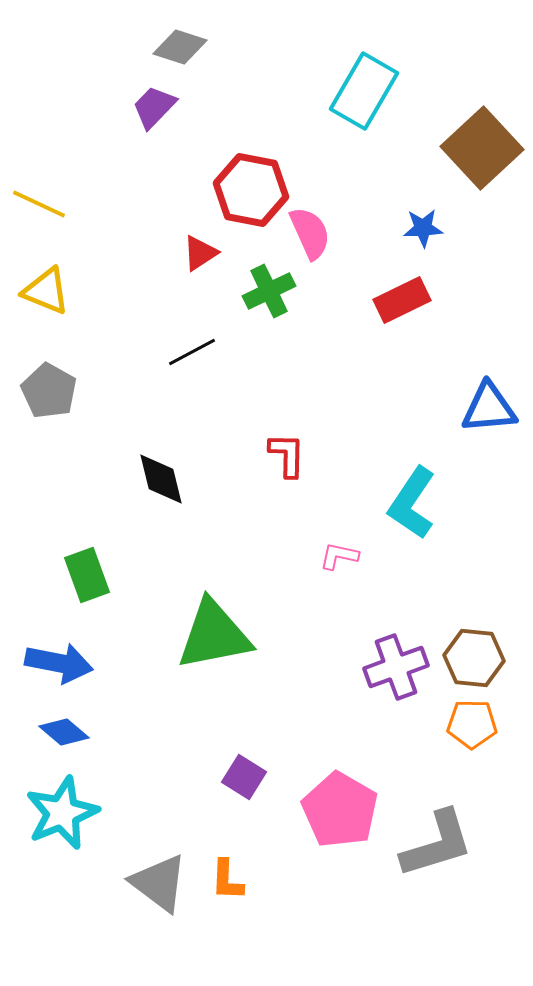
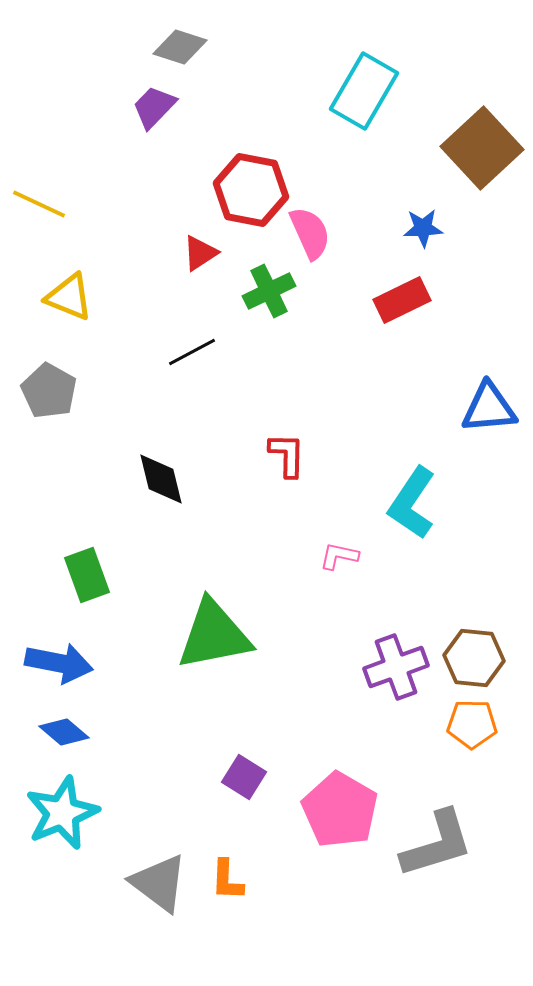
yellow triangle: moved 23 px right, 6 px down
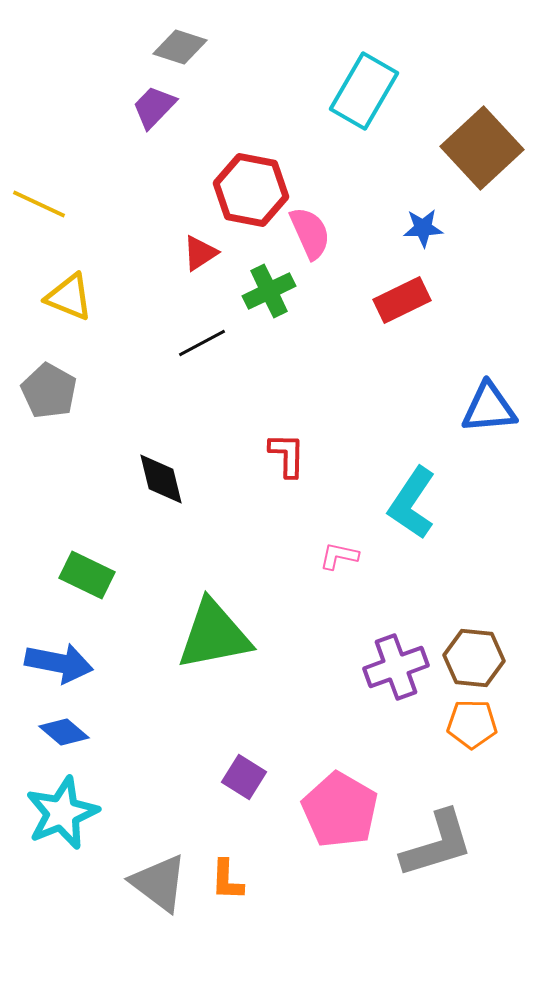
black line: moved 10 px right, 9 px up
green rectangle: rotated 44 degrees counterclockwise
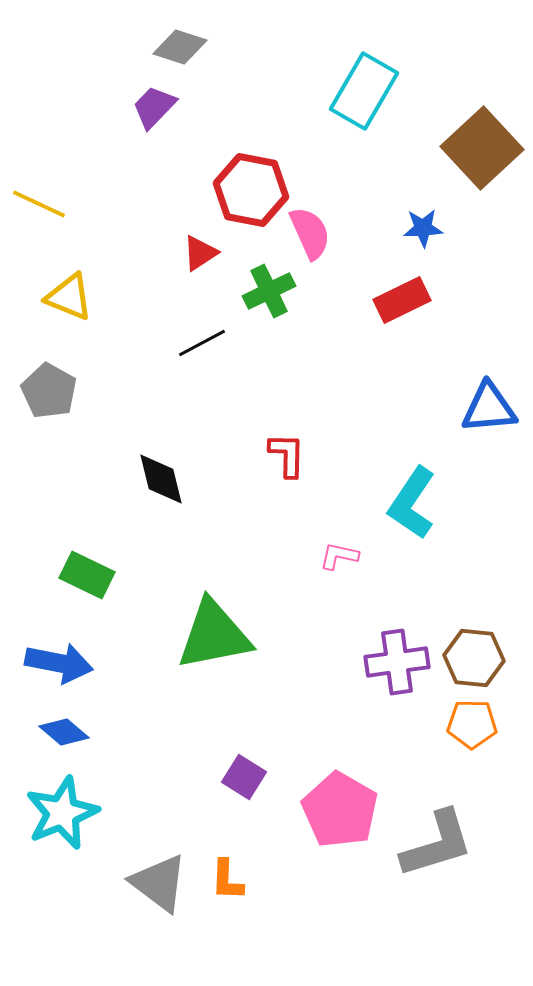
purple cross: moved 1 px right, 5 px up; rotated 12 degrees clockwise
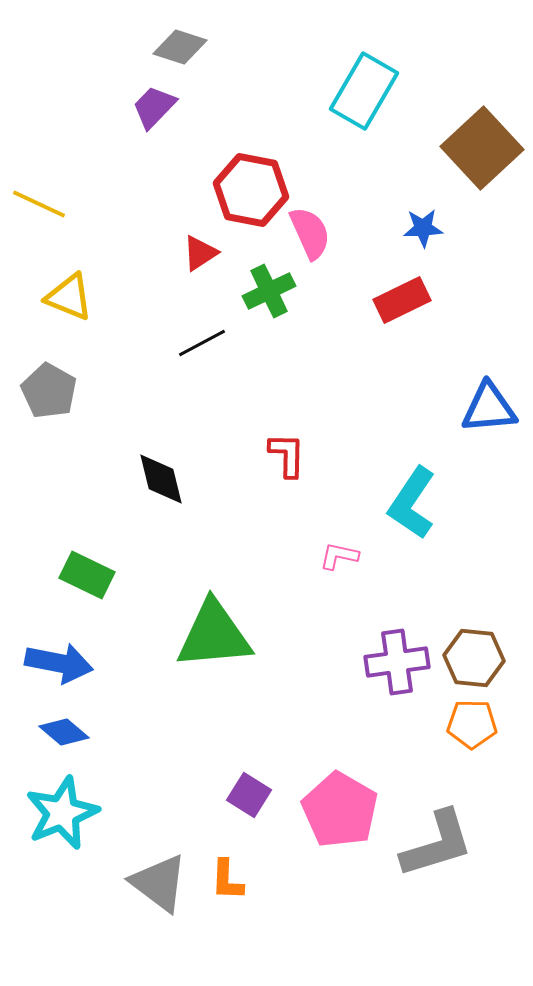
green triangle: rotated 6 degrees clockwise
purple square: moved 5 px right, 18 px down
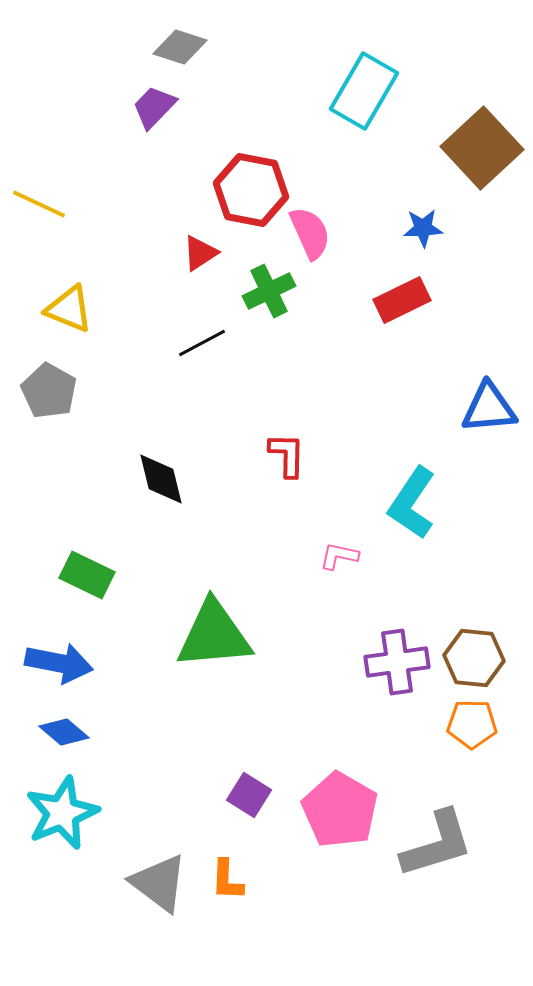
yellow triangle: moved 12 px down
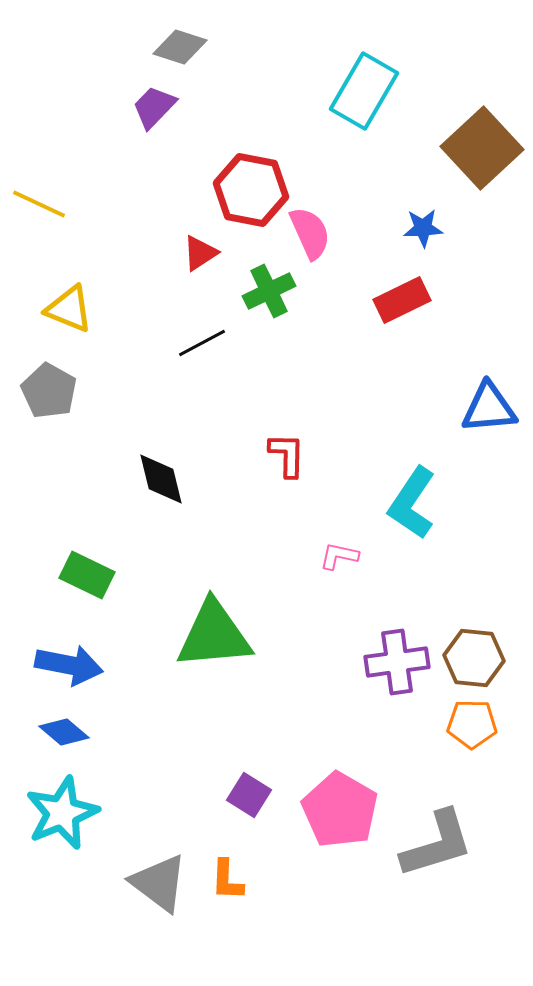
blue arrow: moved 10 px right, 2 px down
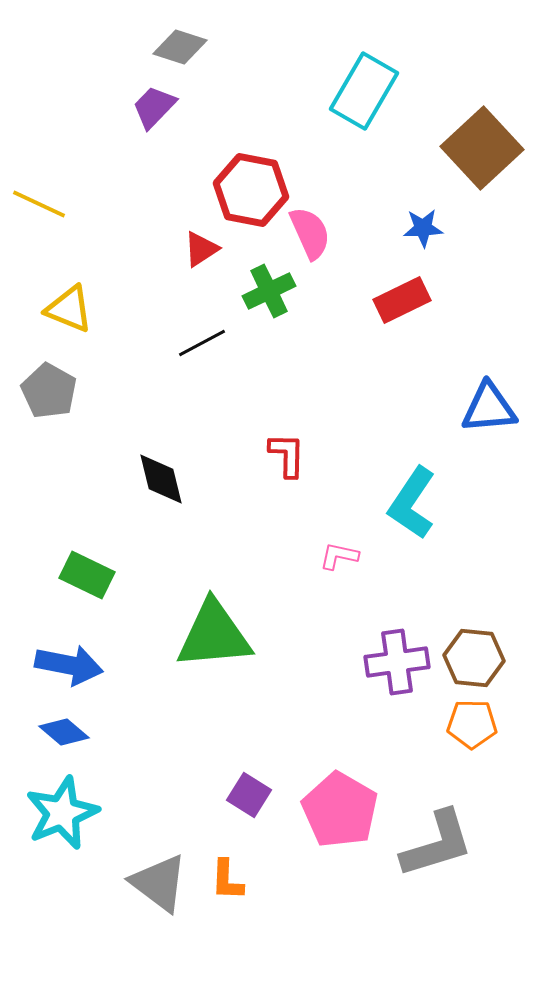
red triangle: moved 1 px right, 4 px up
